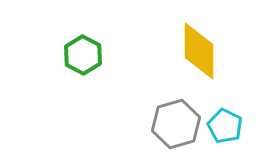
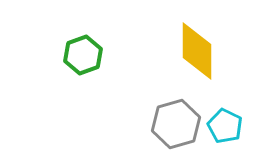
yellow diamond: moved 2 px left
green hexagon: rotated 12 degrees clockwise
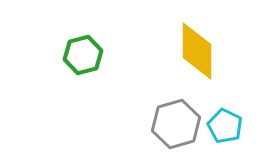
green hexagon: rotated 6 degrees clockwise
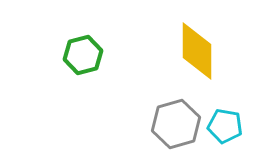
cyan pentagon: rotated 16 degrees counterclockwise
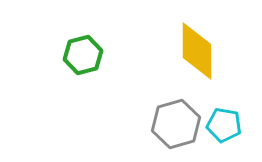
cyan pentagon: moved 1 px left, 1 px up
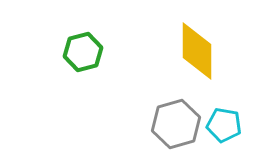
green hexagon: moved 3 px up
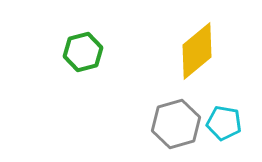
yellow diamond: rotated 50 degrees clockwise
cyan pentagon: moved 2 px up
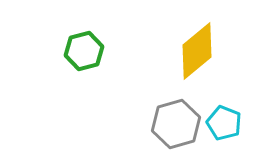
green hexagon: moved 1 px right, 1 px up
cyan pentagon: rotated 12 degrees clockwise
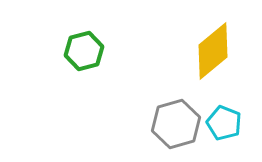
yellow diamond: moved 16 px right
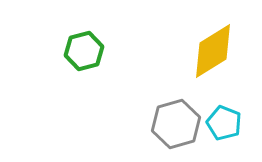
yellow diamond: rotated 8 degrees clockwise
